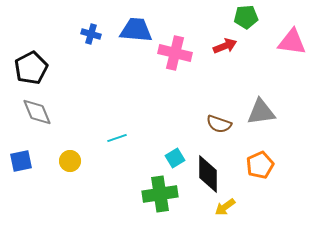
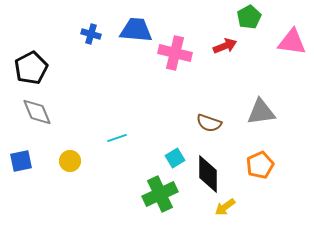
green pentagon: moved 3 px right; rotated 25 degrees counterclockwise
brown semicircle: moved 10 px left, 1 px up
green cross: rotated 16 degrees counterclockwise
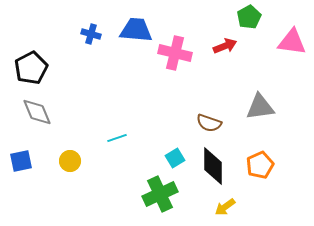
gray triangle: moved 1 px left, 5 px up
black diamond: moved 5 px right, 8 px up
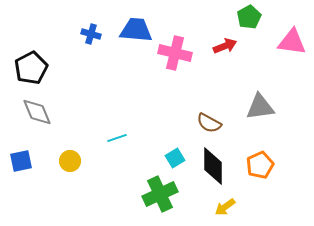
brown semicircle: rotated 10 degrees clockwise
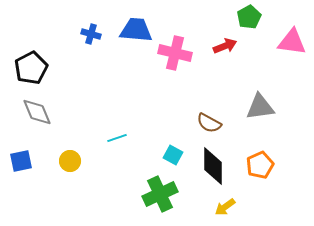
cyan square: moved 2 px left, 3 px up; rotated 30 degrees counterclockwise
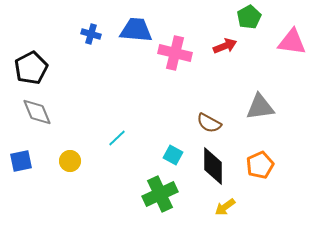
cyan line: rotated 24 degrees counterclockwise
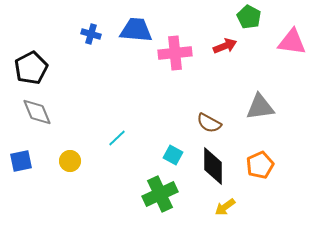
green pentagon: rotated 15 degrees counterclockwise
pink cross: rotated 20 degrees counterclockwise
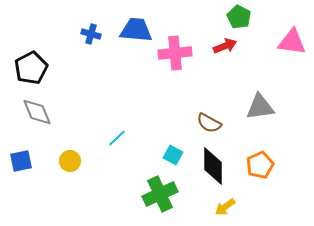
green pentagon: moved 10 px left
